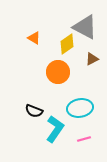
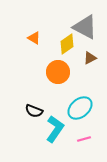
brown triangle: moved 2 px left, 1 px up
cyan ellipse: rotated 30 degrees counterclockwise
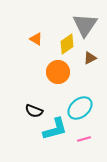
gray triangle: moved 2 px up; rotated 36 degrees clockwise
orange triangle: moved 2 px right, 1 px down
cyan L-shape: rotated 40 degrees clockwise
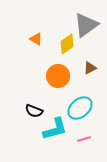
gray triangle: moved 1 px right; rotated 20 degrees clockwise
brown triangle: moved 10 px down
orange circle: moved 4 px down
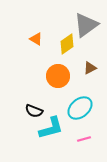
cyan L-shape: moved 4 px left, 1 px up
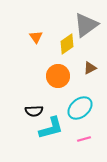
orange triangle: moved 2 px up; rotated 24 degrees clockwise
black semicircle: rotated 24 degrees counterclockwise
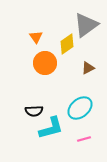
brown triangle: moved 2 px left
orange circle: moved 13 px left, 13 px up
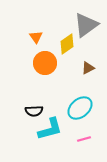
cyan L-shape: moved 1 px left, 1 px down
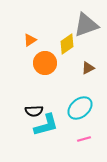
gray triangle: rotated 16 degrees clockwise
orange triangle: moved 6 px left, 3 px down; rotated 32 degrees clockwise
cyan L-shape: moved 4 px left, 4 px up
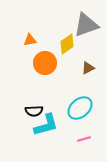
orange triangle: rotated 24 degrees clockwise
